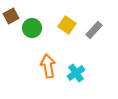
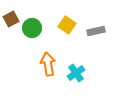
brown square: moved 3 px down
gray rectangle: moved 2 px right, 1 px down; rotated 36 degrees clockwise
orange arrow: moved 2 px up
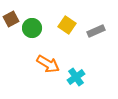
gray rectangle: rotated 12 degrees counterclockwise
orange arrow: rotated 130 degrees clockwise
cyan cross: moved 4 px down
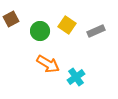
green circle: moved 8 px right, 3 px down
